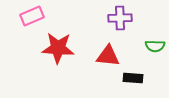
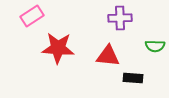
pink rectangle: rotated 10 degrees counterclockwise
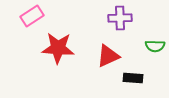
red triangle: rotated 30 degrees counterclockwise
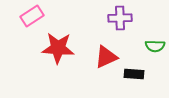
red triangle: moved 2 px left, 1 px down
black rectangle: moved 1 px right, 4 px up
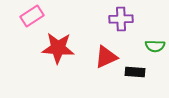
purple cross: moved 1 px right, 1 px down
black rectangle: moved 1 px right, 2 px up
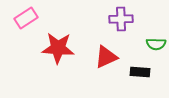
pink rectangle: moved 6 px left, 2 px down
green semicircle: moved 1 px right, 2 px up
black rectangle: moved 5 px right
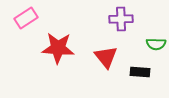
red triangle: rotated 45 degrees counterclockwise
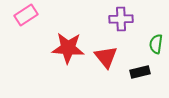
pink rectangle: moved 3 px up
green semicircle: rotated 96 degrees clockwise
red star: moved 10 px right
black rectangle: rotated 18 degrees counterclockwise
